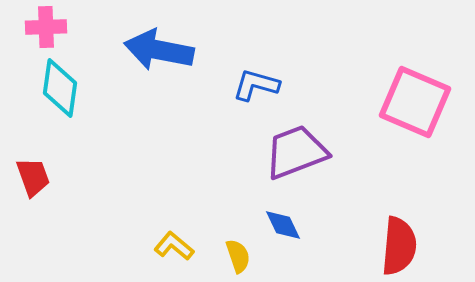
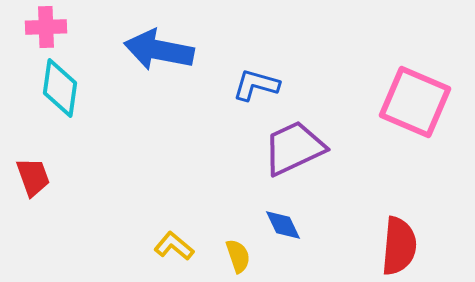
purple trapezoid: moved 2 px left, 4 px up; rotated 4 degrees counterclockwise
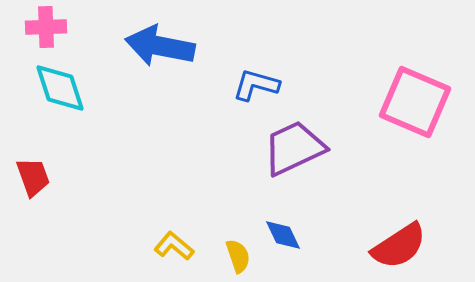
blue arrow: moved 1 px right, 4 px up
cyan diamond: rotated 26 degrees counterclockwise
blue diamond: moved 10 px down
red semicircle: rotated 52 degrees clockwise
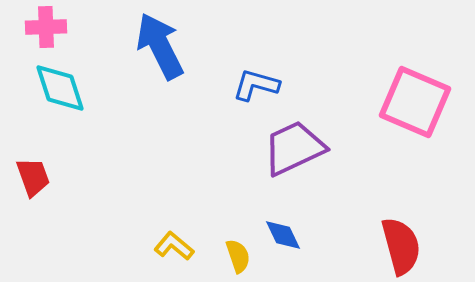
blue arrow: rotated 52 degrees clockwise
red semicircle: moved 2 px right; rotated 72 degrees counterclockwise
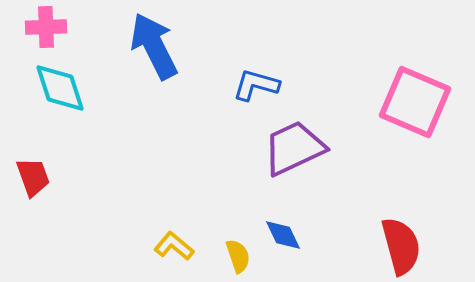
blue arrow: moved 6 px left
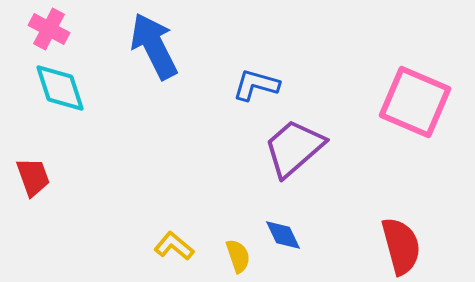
pink cross: moved 3 px right, 2 px down; rotated 30 degrees clockwise
purple trapezoid: rotated 16 degrees counterclockwise
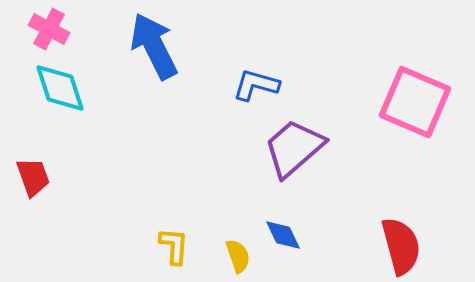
yellow L-shape: rotated 54 degrees clockwise
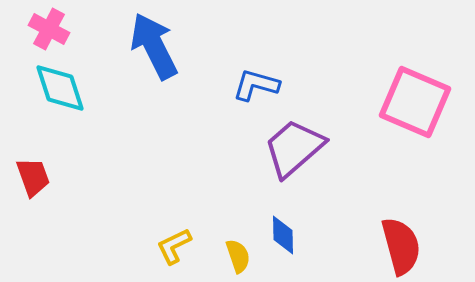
blue diamond: rotated 24 degrees clockwise
yellow L-shape: rotated 120 degrees counterclockwise
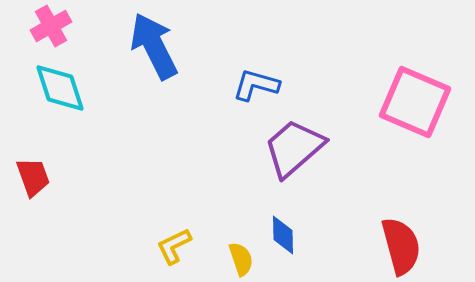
pink cross: moved 2 px right, 3 px up; rotated 33 degrees clockwise
yellow semicircle: moved 3 px right, 3 px down
